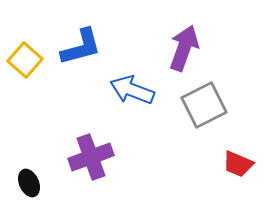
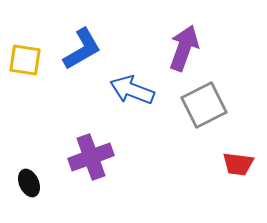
blue L-shape: moved 1 px right, 2 px down; rotated 15 degrees counterclockwise
yellow square: rotated 32 degrees counterclockwise
red trapezoid: rotated 16 degrees counterclockwise
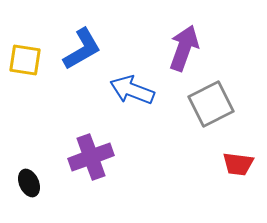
gray square: moved 7 px right, 1 px up
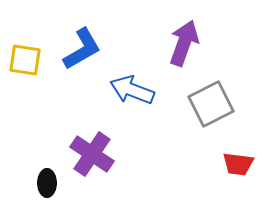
purple arrow: moved 5 px up
purple cross: moved 1 px right, 3 px up; rotated 36 degrees counterclockwise
black ellipse: moved 18 px right; rotated 24 degrees clockwise
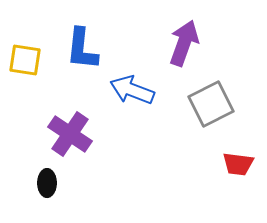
blue L-shape: rotated 126 degrees clockwise
purple cross: moved 22 px left, 20 px up
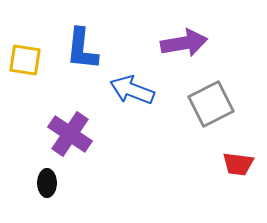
purple arrow: rotated 60 degrees clockwise
